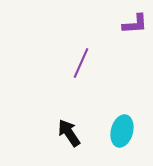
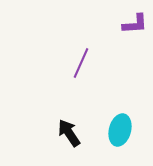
cyan ellipse: moved 2 px left, 1 px up
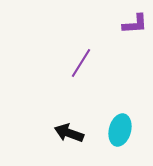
purple line: rotated 8 degrees clockwise
black arrow: rotated 36 degrees counterclockwise
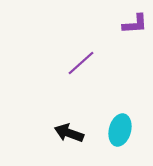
purple line: rotated 16 degrees clockwise
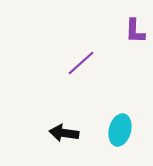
purple L-shape: moved 7 px down; rotated 96 degrees clockwise
black arrow: moved 5 px left; rotated 12 degrees counterclockwise
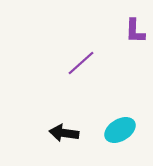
cyan ellipse: rotated 44 degrees clockwise
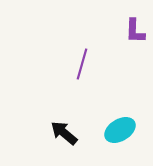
purple line: moved 1 px right, 1 px down; rotated 32 degrees counterclockwise
black arrow: rotated 32 degrees clockwise
